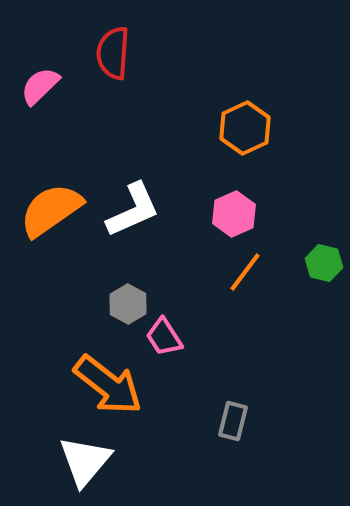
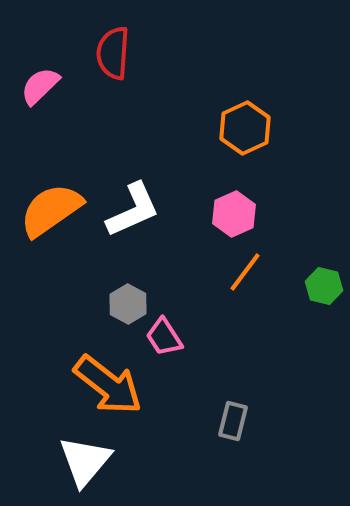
green hexagon: moved 23 px down
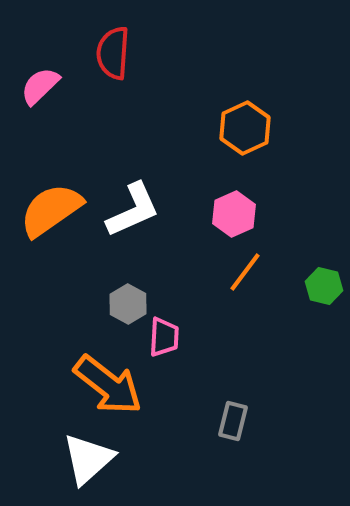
pink trapezoid: rotated 144 degrees counterclockwise
white triangle: moved 3 px right, 2 px up; rotated 8 degrees clockwise
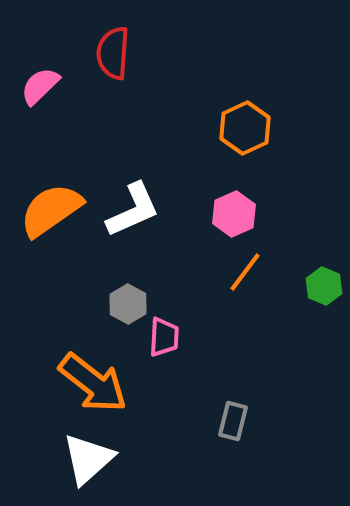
green hexagon: rotated 9 degrees clockwise
orange arrow: moved 15 px left, 2 px up
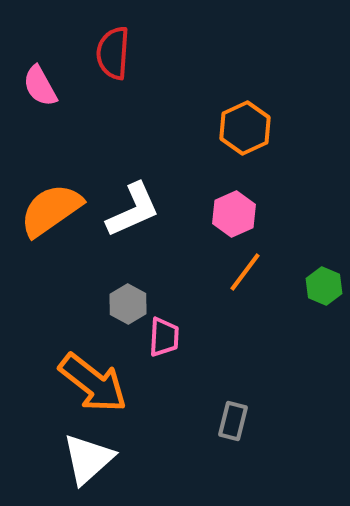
pink semicircle: rotated 75 degrees counterclockwise
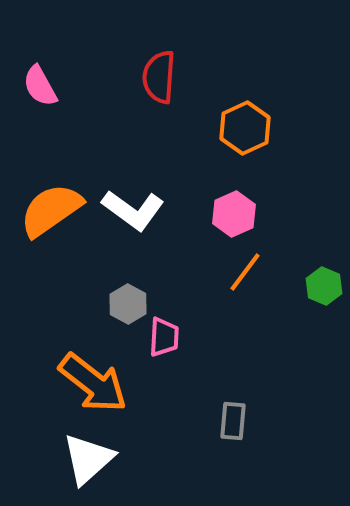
red semicircle: moved 46 px right, 24 px down
white L-shape: rotated 60 degrees clockwise
gray rectangle: rotated 9 degrees counterclockwise
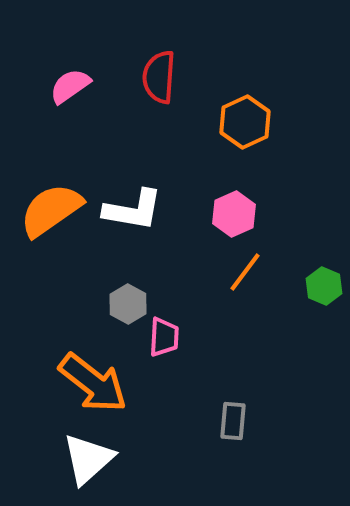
pink semicircle: moved 30 px right; rotated 84 degrees clockwise
orange hexagon: moved 6 px up
white L-shape: rotated 26 degrees counterclockwise
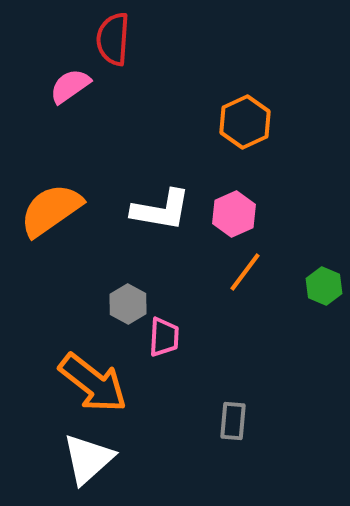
red semicircle: moved 46 px left, 38 px up
white L-shape: moved 28 px right
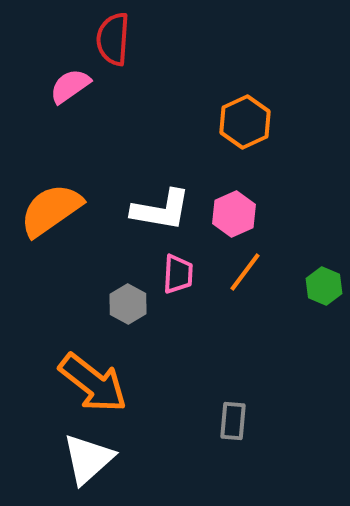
pink trapezoid: moved 14 px right, 63 px up
